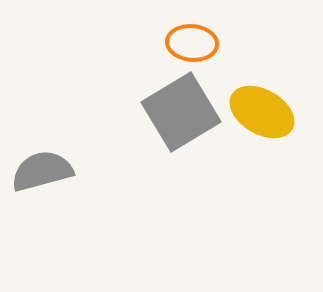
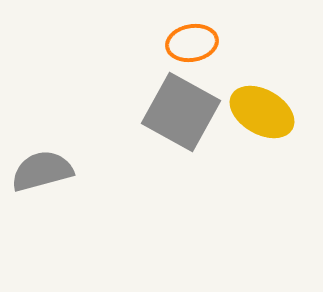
orange ellipse: rotated 15 degrees counterclockwise
gray square: rotated 30 degrees counterclockwise
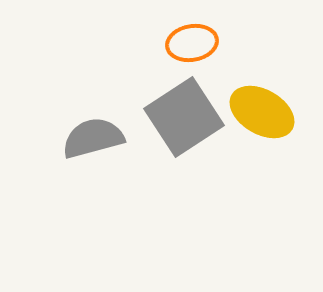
gray square: moved 3 px right, 5 px down; rotated 28 degrees clockwise
gray semicircle: moved 51 px right, 33 px up
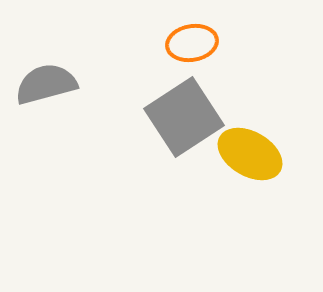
yellow ellipse: moved 12 px left, 42 px down
gray semicircle: moved 47 px left, 54 px up
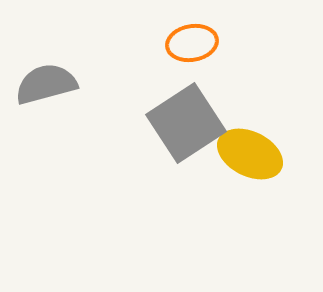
gray square: moved 2 px right, 6 px down
yellow ellipse: rotated 4 degrees counterclockwise
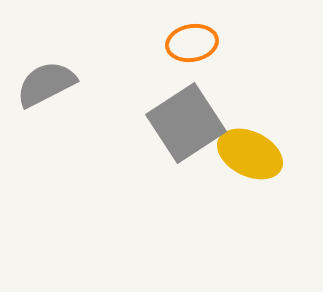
gray semicircle: rotated 12 degrees counterclockwise
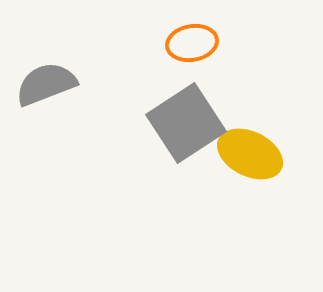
gray semicircle: rotated 6 degrees clockwise
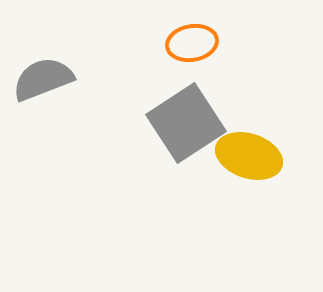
gray semicircle: moved 3 px left, 5 px up
yellow ellipse: moved 1 px left, 2 px down; rotated 8 degrees counterclockwise
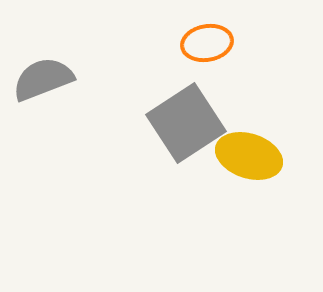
orange ellipse: moved 15 px right
